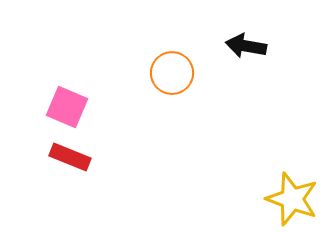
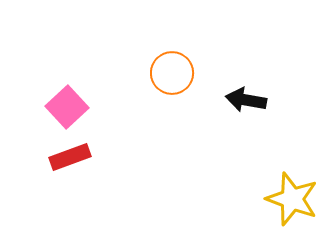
black arrow: moved 54 px down
pink square: rotated 24 degrees clockwise
red rectangle: rotated 42 degrees counterclockwise
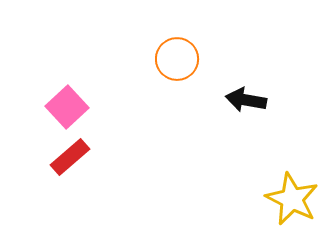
orange circle: moved 5 px right, 14 px up
red rectangle: rotated 21 degrees counterclockwise
yellow star: rotated 6 degrees clockwise
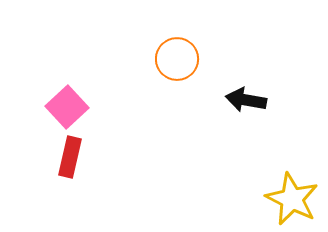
red rectangle: rotated 36 degrees counterclockwise
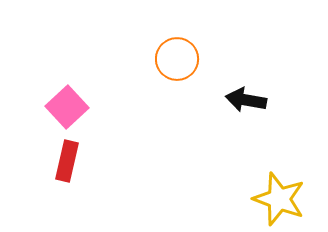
red rectangle: moved 3 px left, 4 px down
yellow star: moved 13 px left; rotated 6 degrees counterclockwise
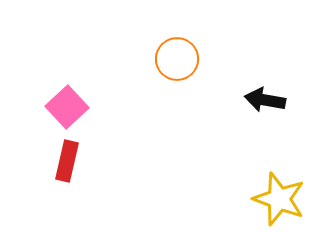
black arrow: moved 19 px right
